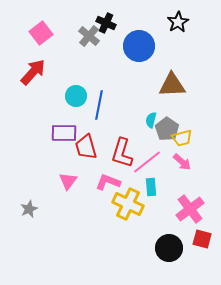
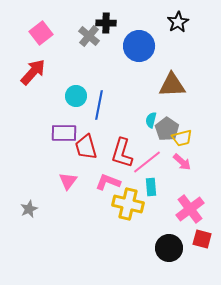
black cross: rotated 24 degrees counterclockwise
yellow cross: rotated 12 degrees counterclockwise
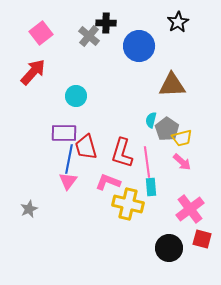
blue line: moved 30 px left, 54 px down
pink line: rotated 60 degrees counterclockwise
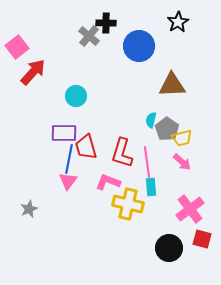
pink square: moved 24 px left, 14 px down
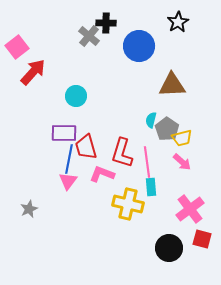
pink L-shape: moved 6 px left, 8 px up
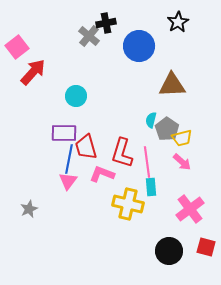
black cross: rotated 12 degrees counterclockwise
red square: moved 4 px right, 8 px down
black circle: moved 3 px down
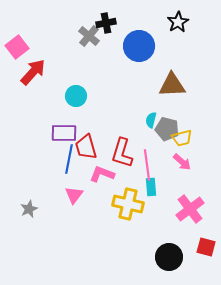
gray pentagon: rotated 20 degrees counterclockwise
pink line: moved 3 px down
pink triangle: moved 6 px right, 14 px down
black circle: moved 6 px down
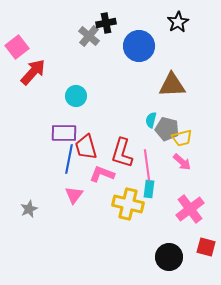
cyan rectangle: moved 2 px left, 2 px down; rotated 12 degrees clockwise
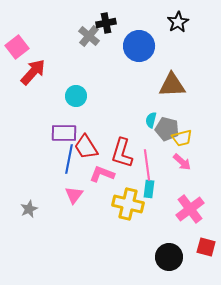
red trapezoid: rotated 16 degrees counterclockwise
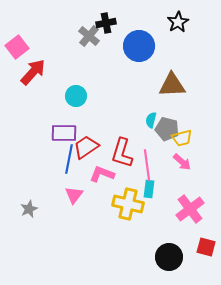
red trapezoid: rotated 88 degrees clockwise
